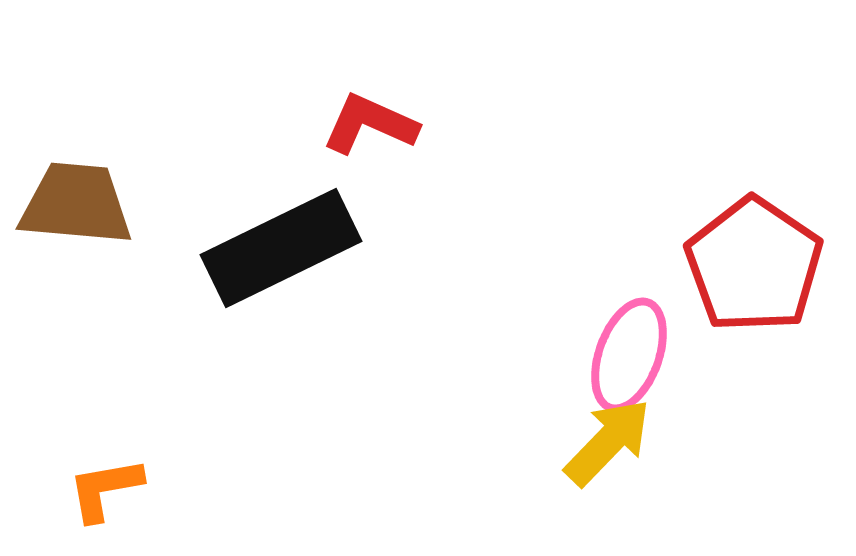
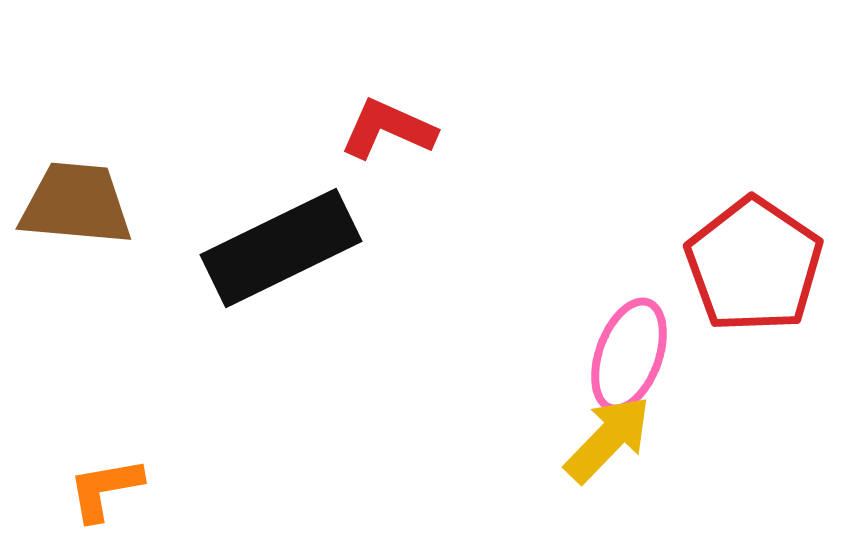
red L-shape: moved 18 px right, 5 px down
yellow arrow: moved 3 px up
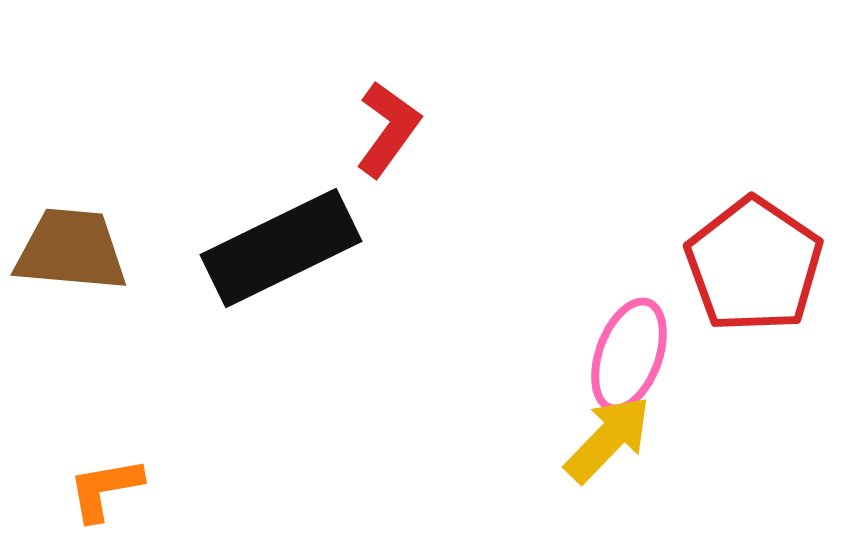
red L-shape: rotated 102 degrees clockwise
brown trapezoid: moved 5 px left, 46 px down
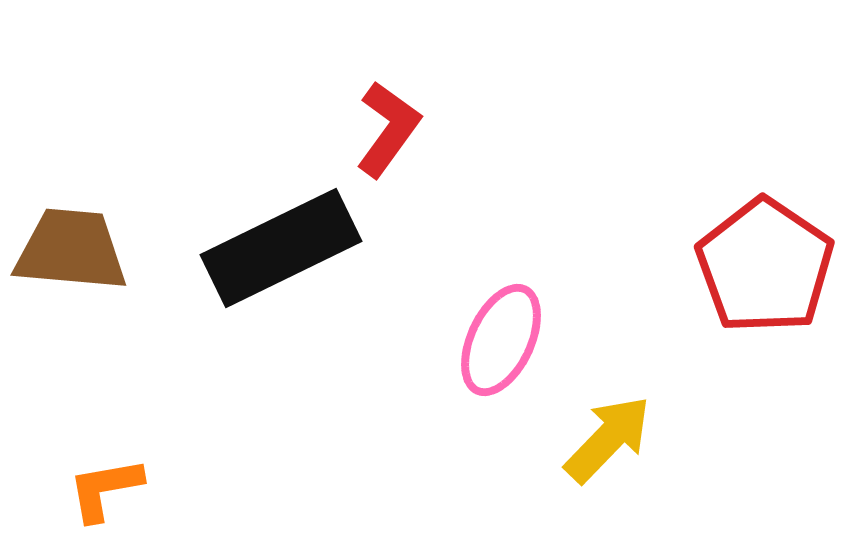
red pentagon: moved 11 px right, 1 px down
pink ellipse: moved 128 px left, 15 px up; rotated 5 degrees clockwise
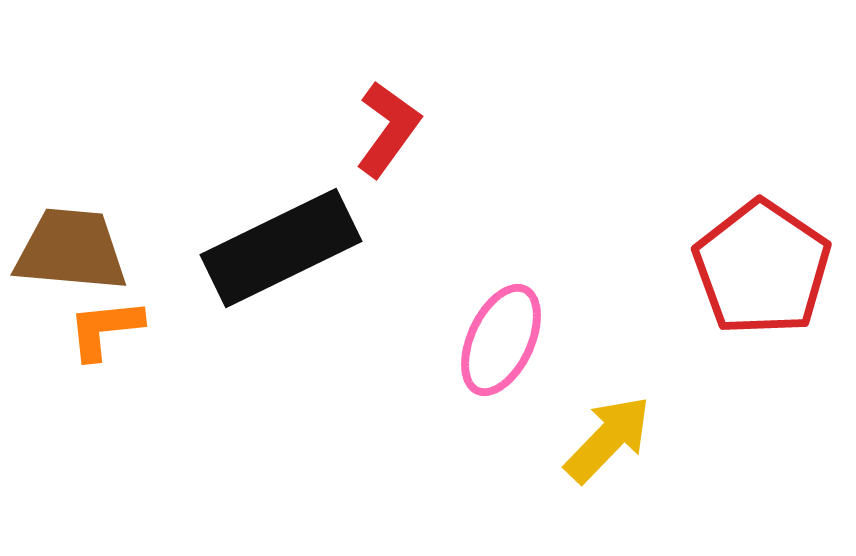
red pentagon: moved 3 px left, 2 px down
orange L-shape: moved 160 px up; rotated 4 degrees clockwise
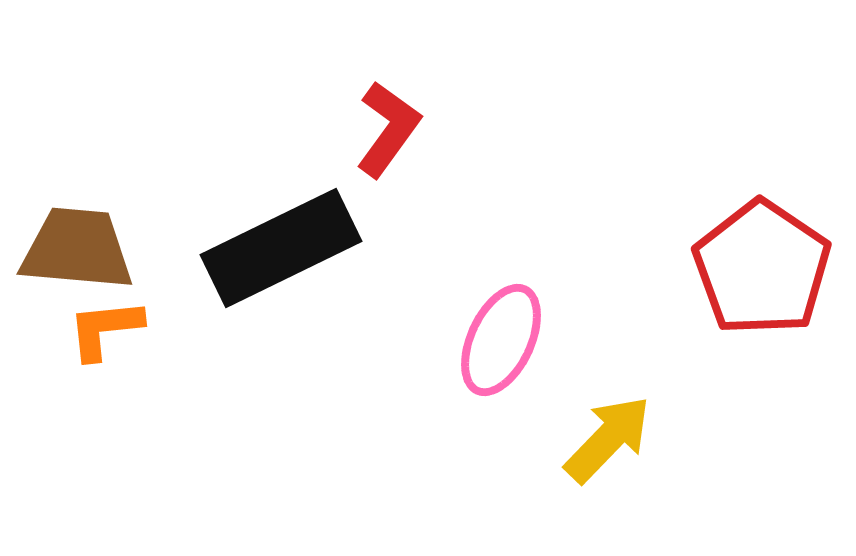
brown trapezoid: moved 6 px right, 1 px up
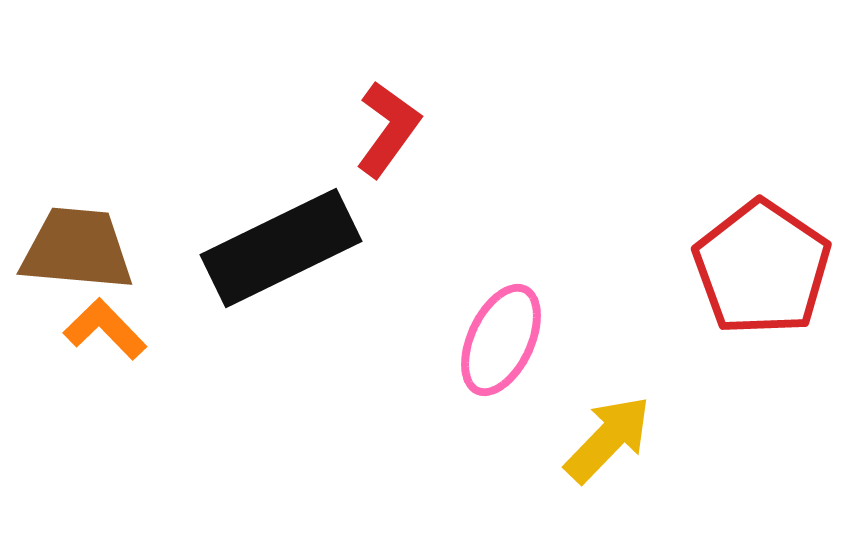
orange L-shape: rotated 52 degrees clockwise
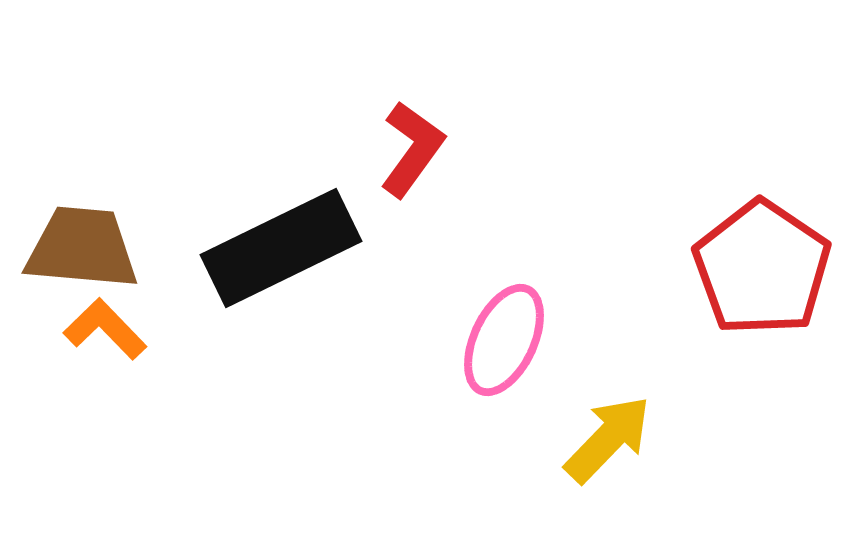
red L-shape: moved 24 px right, 20 px down
brown trapezoid: moved 5 px right, 1 px up
pink ellipse: moved 3 px right
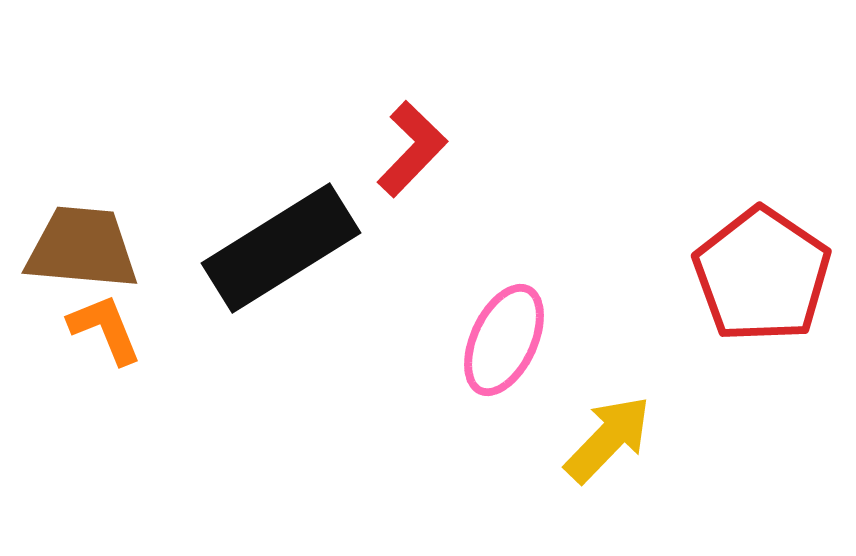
red L-shape: rotated 8 degrees clockwise
black rectangle: rotated 6 degrees counterclockwise
red pentagon: moved 7 px down
orange L-shape: rotated 22 degrees clockwise
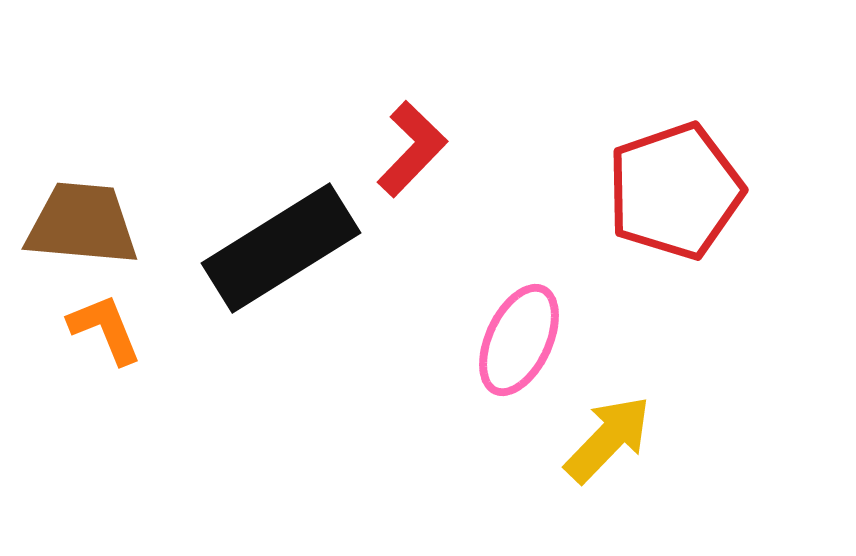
brown trapezoid: moved 24 px up
red pentagon: moved 87 px left, 84 px up; rotated 19 degrees clockwise
pink ellipse: moved 15 px right
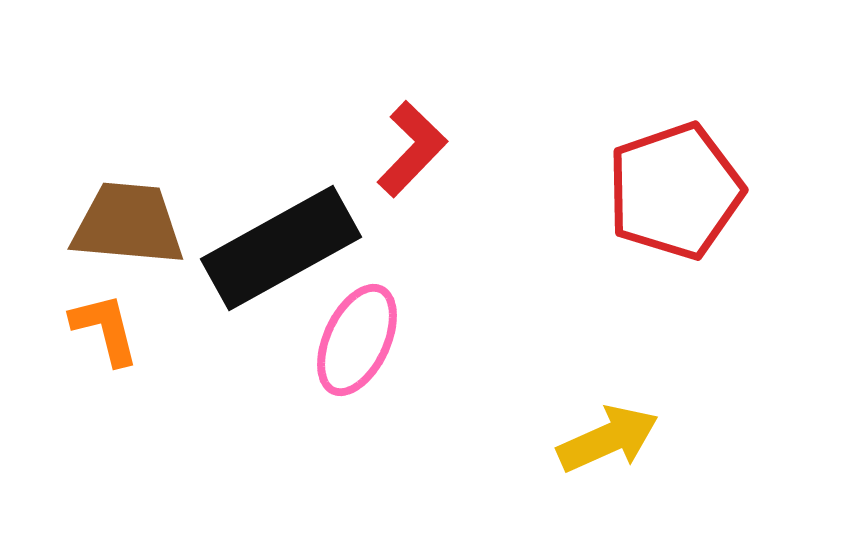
brown trapezoid: moved 46 px right
black rectangle: rotated 3 degrees clockwise
orange L-shape: rotated 8 degrees clockwise
pink ellipse: moved 162 px left
yellow arrow: rotated 22 degrees clockwise
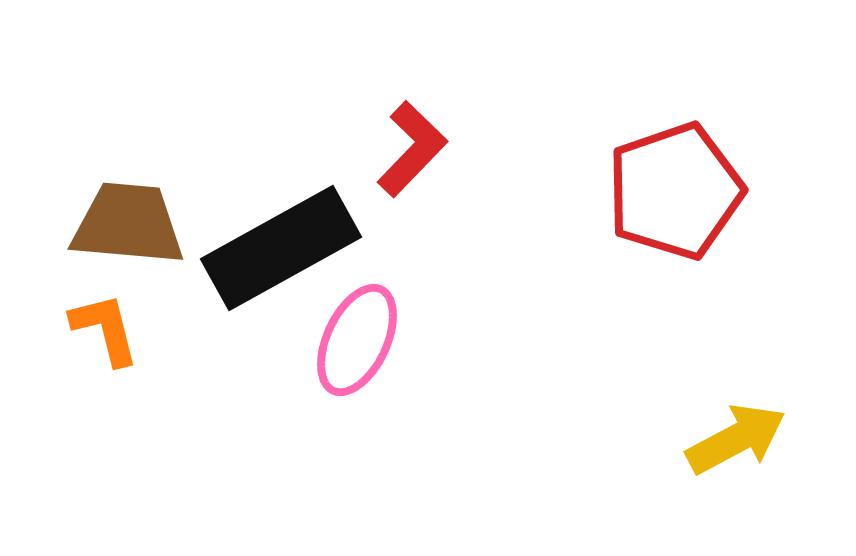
yellow arrow: moved 128 px right; rotated 4 degrees counterclockwise
